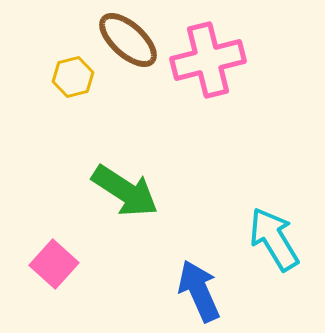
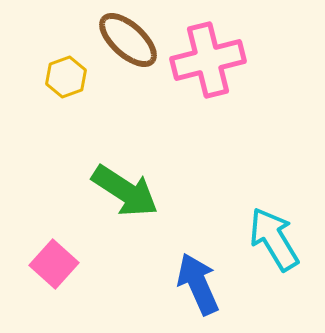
yellow hexagon: moved 7 px left; rotated 6 degrees counterclockwise
blue arrow: moved 1 px left, 7 px up
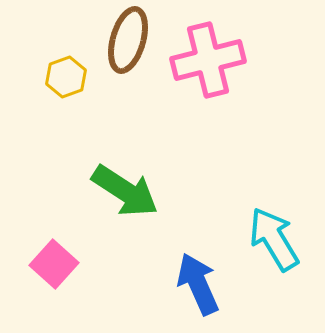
brown ellipse: rotated 64 degrees clockwise
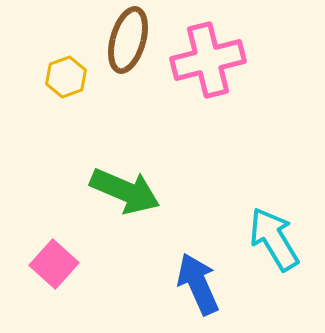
green arrow: rotated 10 degrees counterclockwise
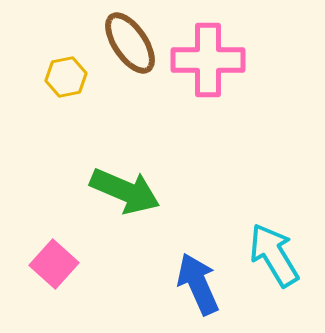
brown ellipse: moved 2 px right, 3 px down; rotated 50 degrees counterclockwise
pink cross: rotated 14 degrees clockwise
yellow hexagon: rotated 9 degrees clockwise
cyan arrow: moved 16 px down
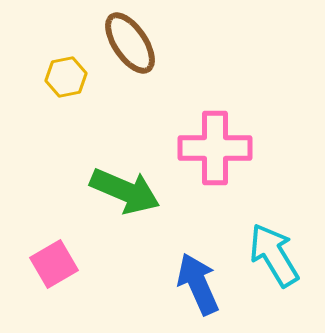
pink cross: moved 7 px right, 88 px down
pink square: rotated 18 degrees clockwise
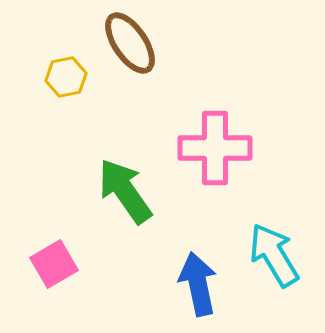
green arrow: rotated 148 degrees counterclockwise
blue arrow: rotated 12 degrees clockwise
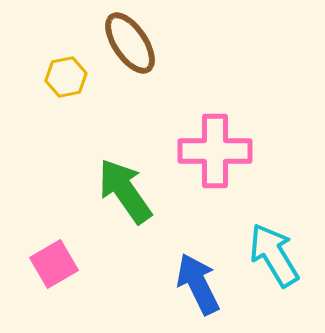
pink cross: moved 3 px down
blue arrow: rotated 14 degrees counterclockwise
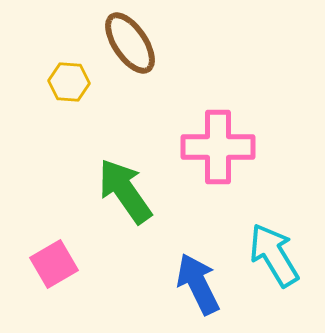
yellow hexagon: moved 3 px right, 5 px down; rotated 15 degrees clockwise
pink cross: moved 3 px right, 4 px up
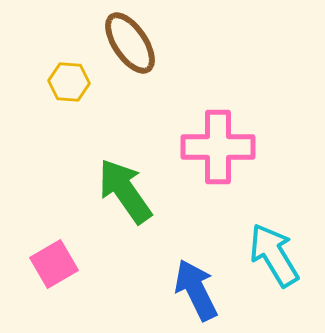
blue arrow: moved 2 px left, 6 px down
